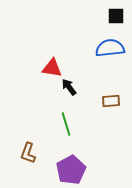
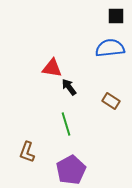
brown rectangle: rotated 36 degrees clockwise
brown L-shape: moved 1 px left, 1 px up
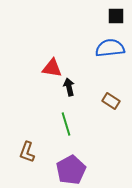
black arrow: rotated 24 degrees clockwise
